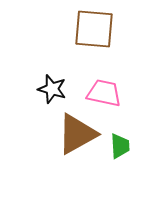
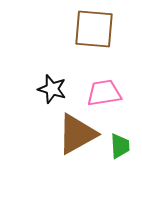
pink trapezoid: rotated 21 degrees counterclockwise
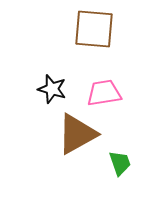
green trapezoid: moved 17 px down; rotated 16 degrees counterclockwise
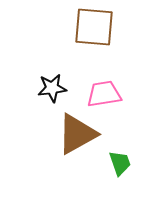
brown square: moved 2 px up
black star: moved 1 px up; rotated 24 degrees counterclockwise
pink trapezoid: moved 1 px down
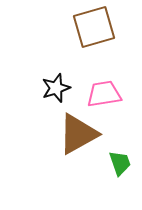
brown square: rotated 21 degrees counterclockwise
black star: moved 4 px right; rotated 12 degrees counterclockwise
brown triangle: moved 1 px right
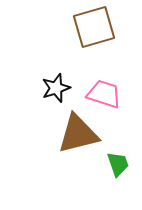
pink trapezoid: rotated 27 degrees clockwise
brown triangle: rotated 15 degrees clockwise
green trapezoid: moved 2 px left, 1 px down
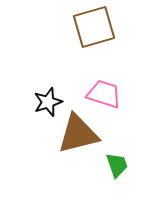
black star: moved 8 px left, 14 px down
green trapezoid: moved 1 px left, 1 px down
